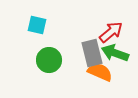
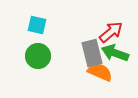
green circle: moved 11 px left, 4 px up
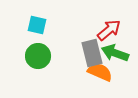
red arrow: moved 2 px left, 2 px up
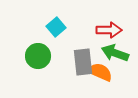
cyan square: moved 19 px right, 2 px down; rotated 36 degrees clockwise
red arrow: rotated 40 degrees clockwise
gray rectangle: moved 9 px left, 9 px down; rotated 8 degrees clockwise
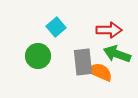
green arrow: moved 2 px right, 1 px down
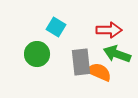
cyan square: rotated 18 degrees counterclockwise
green circle: moved 1 px left, 2 px up
gray rectangle: moved 2 px left
orange semicircle: moved 1 px left
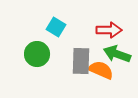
gray rectangle: moved 1 px up; rotated 8 degrees clockwise
orange semicircle: moved 2 px right, 2 px up
